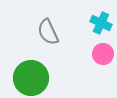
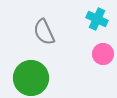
cyan cross: moved 4 px left, 4 px up
gray semicircle: moved 4 px left
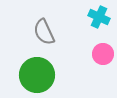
cyan cross: moved 2 px right, 2 px up
green circle: moved 6 px right, 3 px up
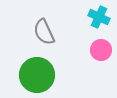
pink circle: moved 2 px left, 4 px up
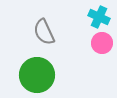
pink circle: moved 1 px right, 7 px up
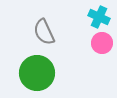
green circle: moved 2 px up
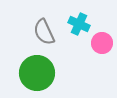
cyan cross: moved 20 px left, 7 px down
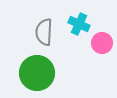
gray semicircle: rotated 28 degrees clockwise
